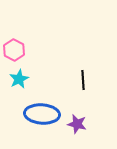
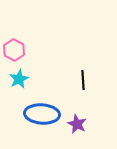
purple star: rotated 12 degrees clockwise
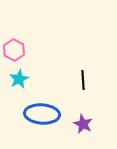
purple star: moved 6 px right
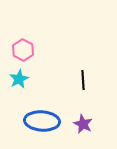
pink hexagon: moved 9 px right
blue ellipse: moved 7 px down
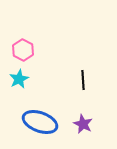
blue ellipse: moved 2 px left, 1 px down; rotated 16 degrees clockwise
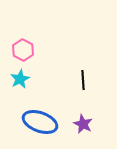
cyan star: moved 1 px right
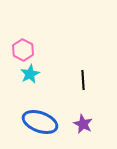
cyan star: moved 10 px right, 5 px up
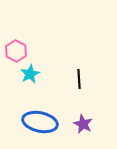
pink hexagon: moved 7 px left, 1 px down
black line: moved 4 px left, 1 px up
blue ellipse: rotated 8 degrees counterclockwise
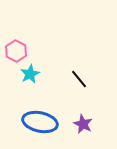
black line: rotated 36 degrees counterclockwise
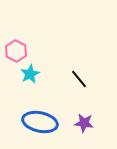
purple star: moved 1 px right, 1 px up; rotated 18 degrees counterclockwise
